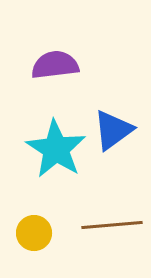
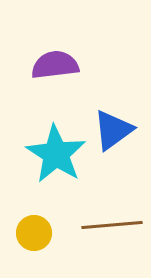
cyan star: moved 5 px down
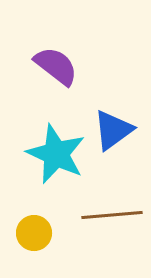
purple semicircle: moved 1 px right, 1 px down; rotated 45 degrees clockwise
cyan star: rotated 8 degrees counterclockwise
brown line: moved 10 px up
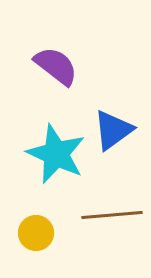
yellow circle: moved 2 px right
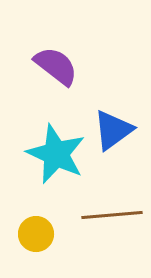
yellow circle: moved 1 px down
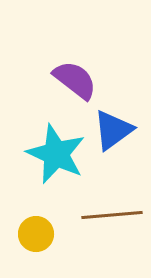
purple semicircle: moved 19 px right, 14 px down
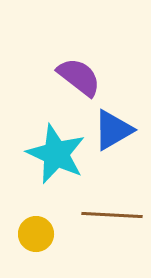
purple semicircle: moved 4 px right, 3 px up
blue triangle: rotated 6 degrees clockwise
brown line: rotated 8 degrees clockwise
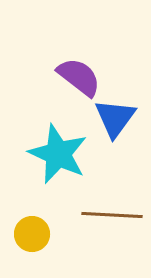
blue triangle: moved 2 px right, 12 px up; rotated 24 degrees counterclockwise
cyan star: moved 2 px right
yellow circle: moved 4 px left
